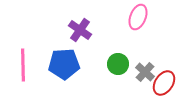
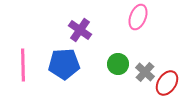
red ellipse: moved 3 px right
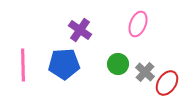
pink ellipse: moved 7 px down
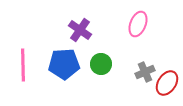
green circle: moved 17 px left
gray cross: rotated 24 degrees clockwise
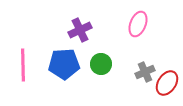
purple cross: rotated 30 degrees clockwise
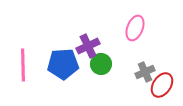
pink ellipse: moved 3 px left, 4 px down
purple cross: moved 8 px right, 16 px down
blue pentagon: moved 1 px left
red ellipse: moved 5 px left, 2 px down
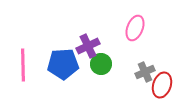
red ellipse: rotated 15 degrees counterclockwise
